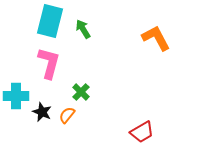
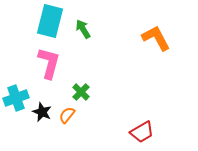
cyan cross: moved 2 px down; rotated 20 degrees counterclockwise
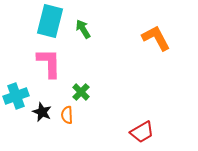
pink L-shape: rotated 16 degrees counterclockwise
cyan cross: moved 2 px up
orange semicircle: rotated 42 degrees counterclockwise
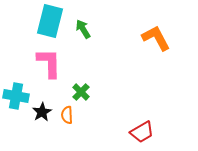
cyan cross: rotated 30 degrees clockwise
black star: rotated 18 degrees clockwise
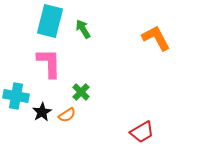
orange semicircle: rotated 120 degrees counterclockwise
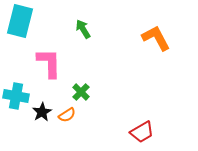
cyan rectangle: moved 30 px left
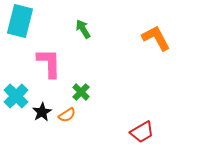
cyan cross: rotated 35 degrees clockwise
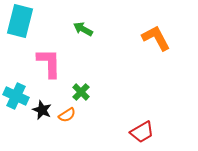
green arrow: rotated 30 degrees counterclockwise
cyan cross: rotated 20 degrees counterclockwise
black star: moved 2 px up; rotated 18 degrees counterclockwise
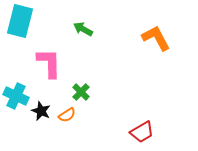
black star: moved 1 px left, 1 px down
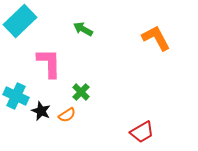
cyan rectangle: rotated 32 degrees clockwise
